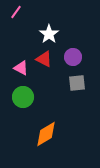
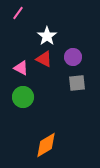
pink line: moved 2 px right, 1 px down
white star: moved 2 px left, 2 px down
orange diamond: moved 11 px down
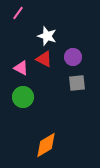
white star: rotated 18 degrees counterclockwise
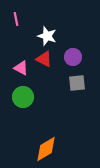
pink line: moved 2 px left, 6 px down; rotated 48 degrees counterclockwise
orange diamond: moved 4 px down
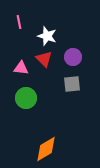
pink line: moved 3 px right, 3 px down
red triangle: rotated 18 degrees clockwise
pink triangle: rotated 21 degrees counterclockwise
gray square: moved 5 px left, 1 px down
green circle: moved 3 px right, 1 px down
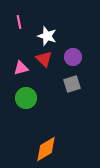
pink triangle: rotated 21 degrees counterclockwise
gray square: rotated 12 degrees counterclockwise
